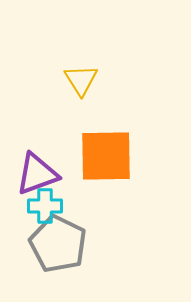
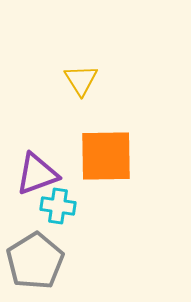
cyan cross: moved 13 px right; rotated 8 degrees clockwise
gray pentagon: moved 23 px left, 17 px down; rotated 14 degrees clockwise
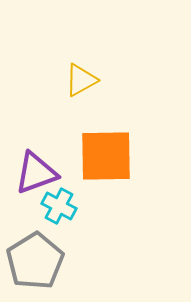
yellow triangle: rotated 33 degrees clockwise
purple triangle: moved 1 px left, 1 px up
cyan cross: moved 1 px right; rotated 20 degrees clockwise
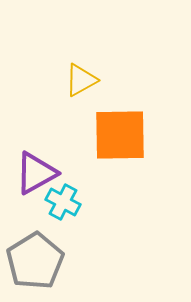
orange square: moved 14 px right, 21 px up
purple triangle: rotated 9 degrees counterclockwise
cyan cross: moved 4 px right, 4 px up
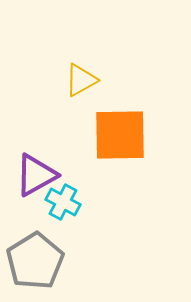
purple triangle: moved 2 px down
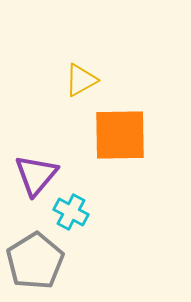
purple triangle: rotated 21 degrees counterclockwise
cyan cross: moved 8 px right, 10 px down
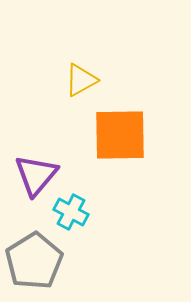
gray pentagon: moved 1 px left
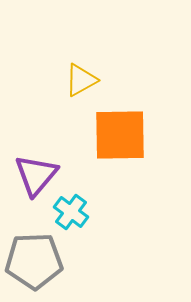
cyan cross: rotated 8 degrees clockwise
gray pentagon: rotated 30 degrees clockwise
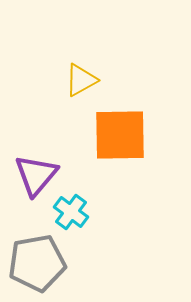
gray pentagon: moved 3 px right, 2 px down; rotated 8 degrees counterclockwise
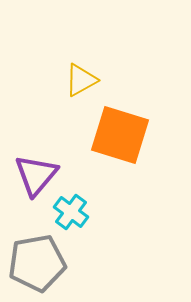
orange square: rotated 18 degrees clockwise
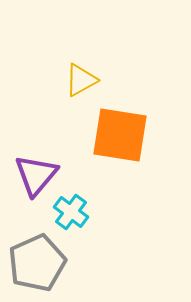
orange square: rotated 8 degrees counterclockwise
gray pentagon: rotated 14 degrees counterclockwise
